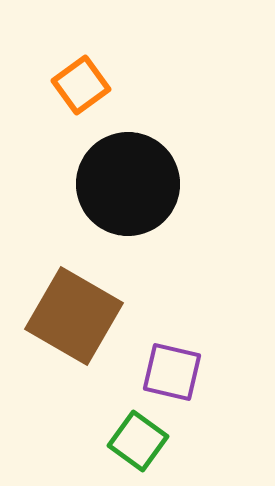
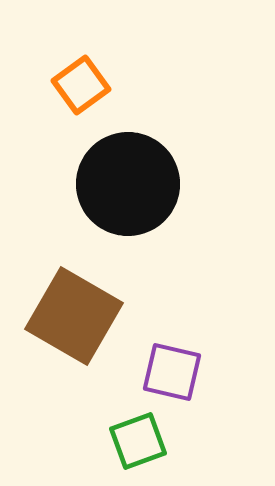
green square: rotated 34 degrees clockwise
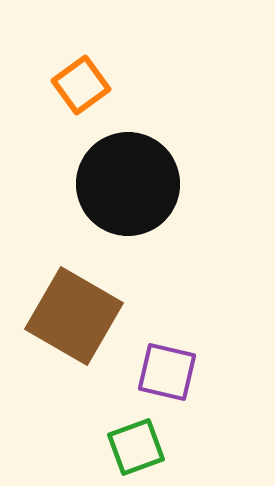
purple square: moved 5 px left
green square: moved 2 px left, 6 px down
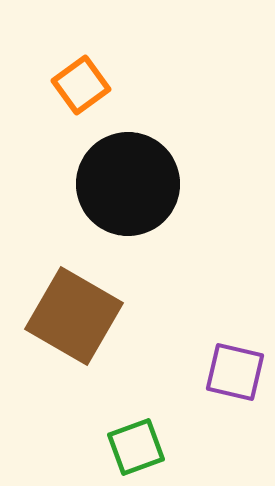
purple square: moved 68 px right
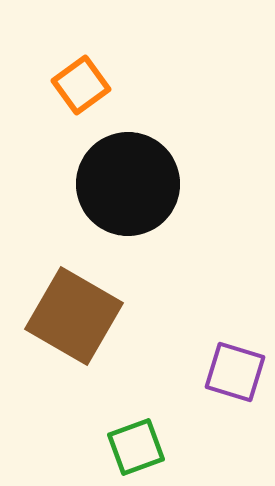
purple square: rotated 4 degrees clockwise
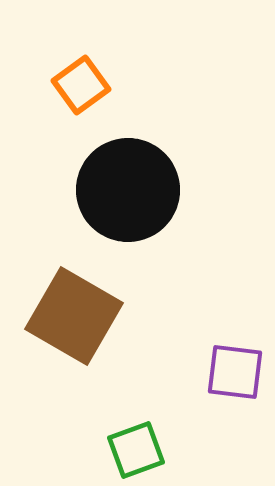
black circle: moved 6 px down
purple square: rotated 10 degrees counterclockwise
green square: moved 3 px down
